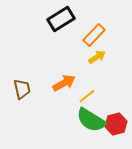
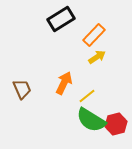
orange arrow: rotated 35 degrees counterclockwise
brown trapezoid: rotated 10 degrees counterclockwise
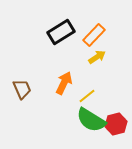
black rectangle: moved 13 px down
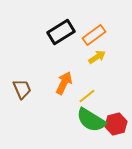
orange rectangle: rotated 10 degrees clockwise
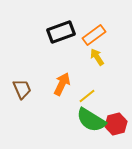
black rectangle: rotated 12 degrees clockwise
yellow arrow: rotated 90 degrees counterclockwise
orange arrow: moved 2 px left, 1 px down
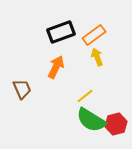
yellow arrow: rotated 12 degrees clockwise
orange arrow: moved 6 px left, 17 px up
yellow line: moved 2 px left
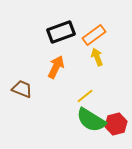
brown trapezoid: rotated 45 degrees counterclockwise
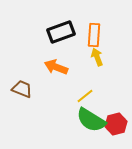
orange rectangle: rotated 50 degrees counterclockwise
orange arrow: rotated 95 degrees counterclockwise
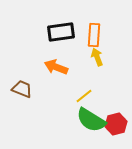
black rectangle: rotated 12 degrees clockwise
yellow line: moved 1 px left
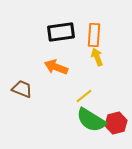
red hexagon: moved 1 px up
